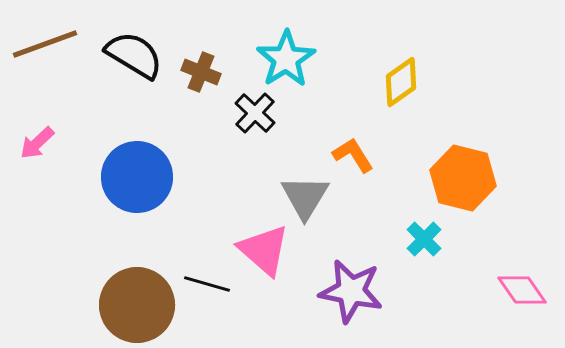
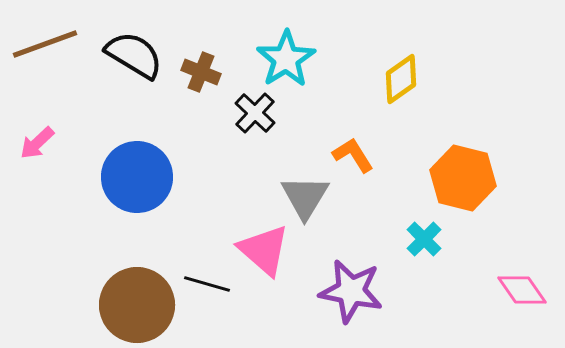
yellow diamond: moved 3 px up
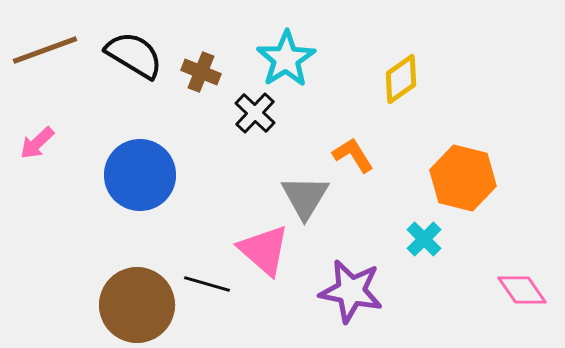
brown line: moved 6 px down
blue circle: moved 3 px right, 2 px up
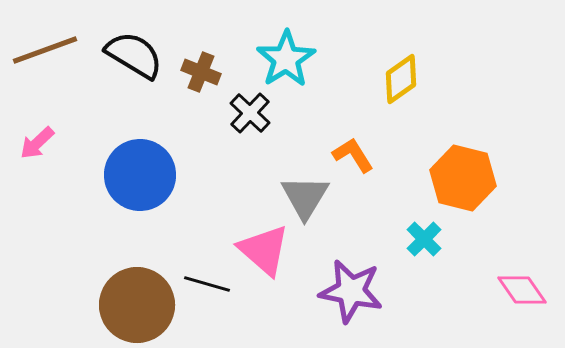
black cross: moved 5 px left
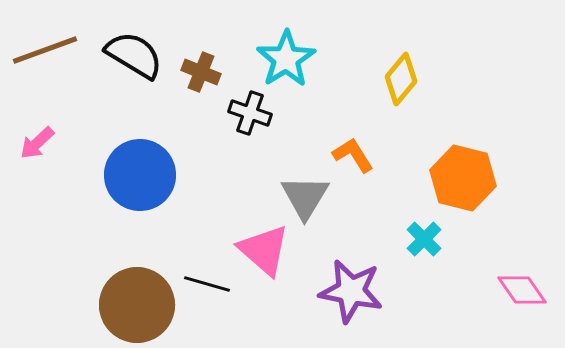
yellow diamond: rotated 15 degrees counterclockwise
black cross: rotated 24 degrees counterclockwise
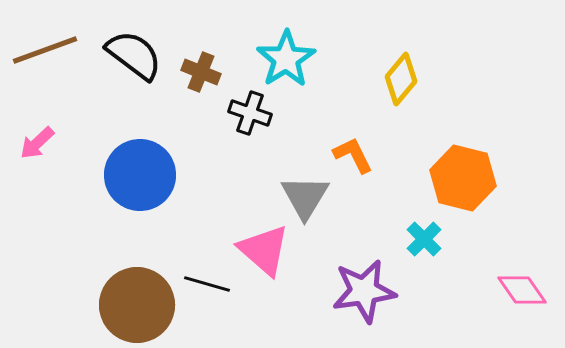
black semicircle: rotated 6 degrees clockwise
orange L-shape: rotated 6 degrees clockwise
purple star: moved 13 px right; rotated 20 degrees counterclockwise
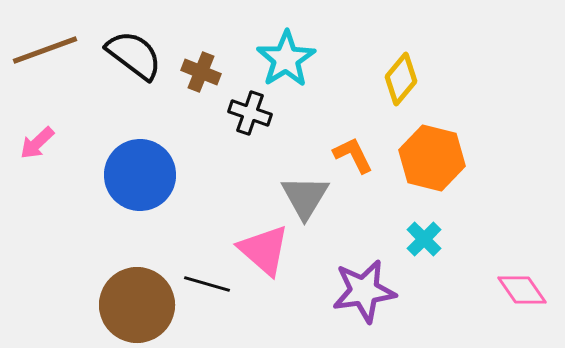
orange hexagon: moved 31 px left, 20 px up
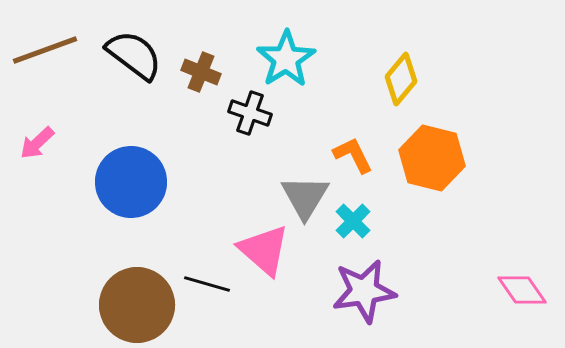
blue circle: moved 9 px left, 7 px down
cyan cross: moved 71 px left, 18 px up
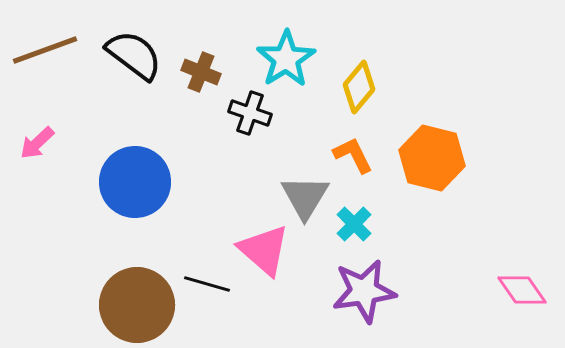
yellow diamond: moved 42 px left, 8 px down
blue circle: moved 4 px right
cyan cross: moved 1 px right, 3 px down
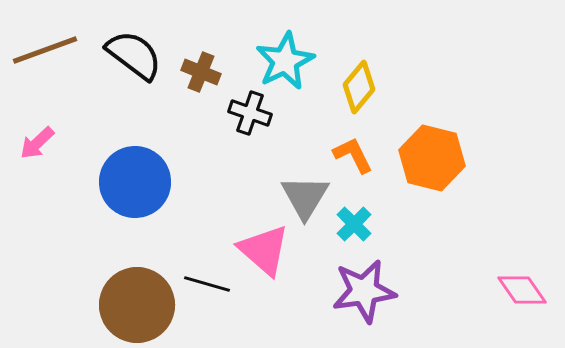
cyan star: moved 1 px left, 2 px down; rotated 6 degrees clockwise
